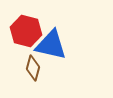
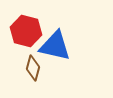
blue triangle: moved 4 px right, 1 px down
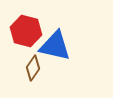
brown diamond: rotated 20 degrees clockwise
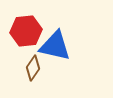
red hexagon: rotated 20 degrees counterclockwise
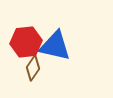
red hexagon: moved 11 px down
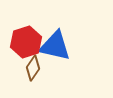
red hexagon: rotated 12 degrees counterclockwise
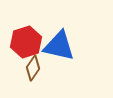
blue triangle: moved 4 px right
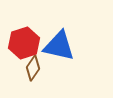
red hexagon: moved 2 px left, 1 px down
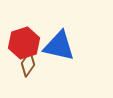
brown diamond: moved 5 px left, 4 px up
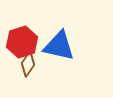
red hexagon: moved 2 px left, 1 px up
